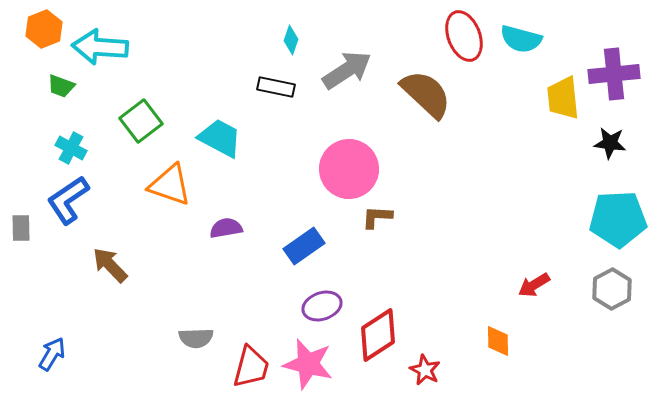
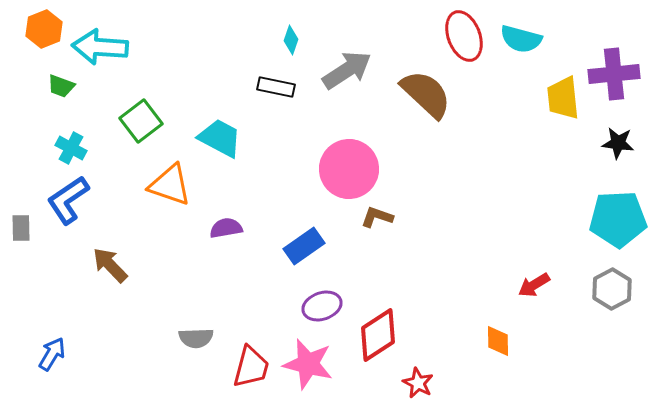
black star: moved 8 px right
brown L-shape: rotated 16 degrees clockwise
red star: moved 7 px left, 13 px down
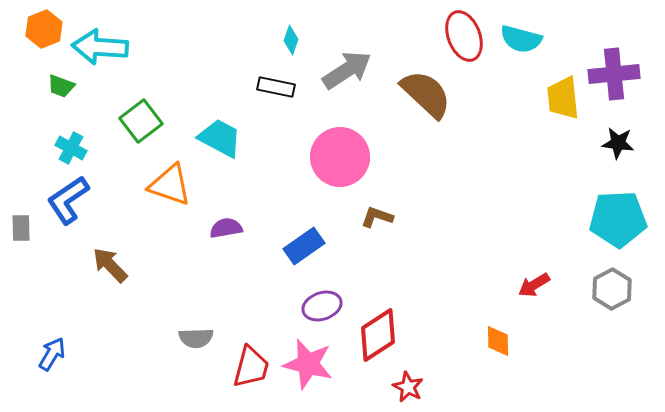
pink circle: moved 9 px left, 12 px up
red star: moved 10 px left, 4 px down
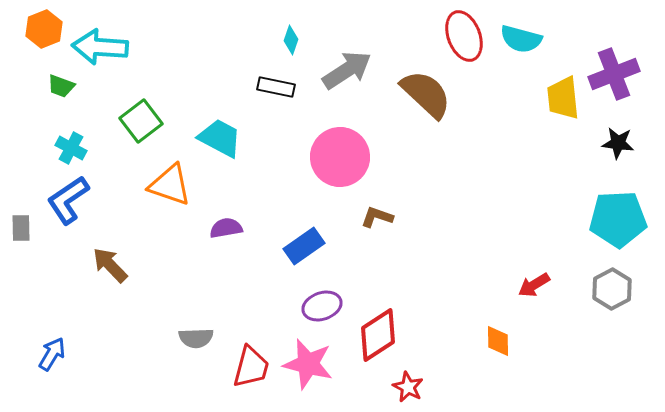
purple cross: rotated 15 degrees counterclockwise
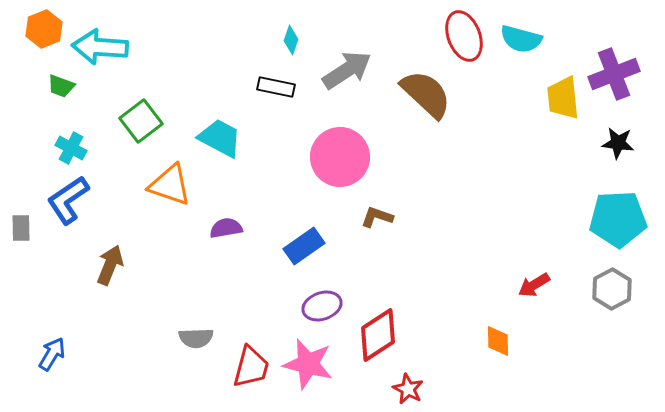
brown arrow: rotated 66 degrees clockwise
red star: moved 2 px down
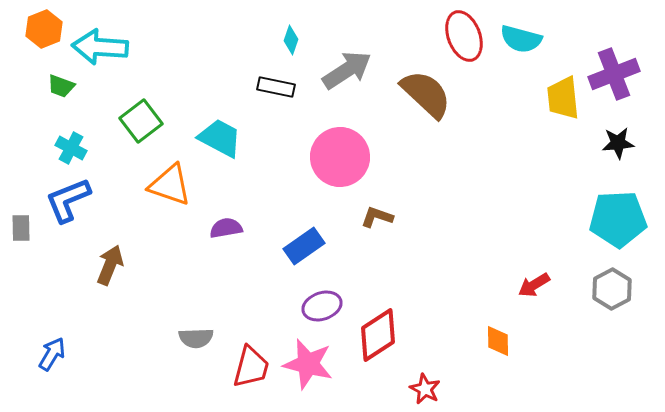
black star: rotated 12 degrees counterclockwise
blue L-shape: rotated 12 degrees clockwise
red star: moved 17 px right
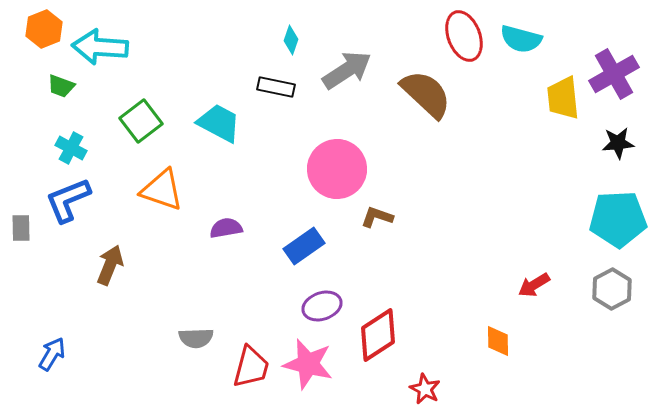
purple cross: rotated 9 degrees counterclockwise
cyan trapezoid: moved 1 px left, 15 px up
pink circle: moved 3 px left, 12 px down
orange triangle: moved 8 px left, 5 px down
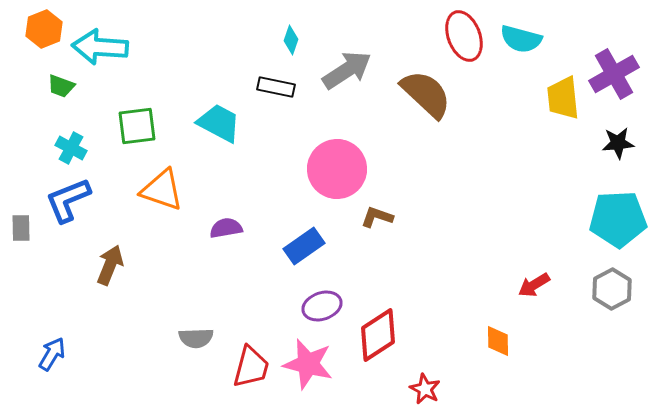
green square: moved 4 px left, 5 px down; rotated 30 degrees clockwise
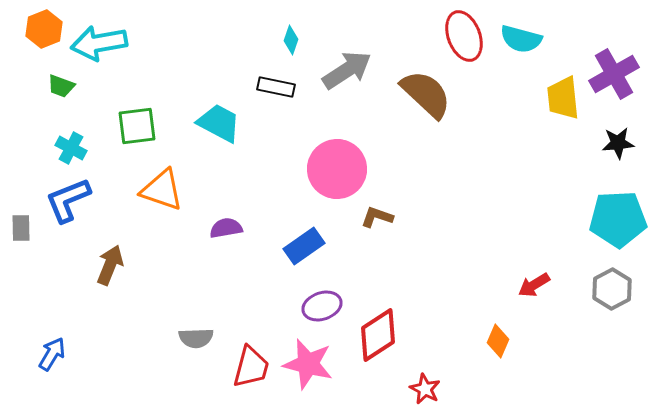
cyan arrow: moved 1 px left, 4 px up; rotated 14 degrees counterclockwise
orange diamond: rotated 24 degrees clockwise
